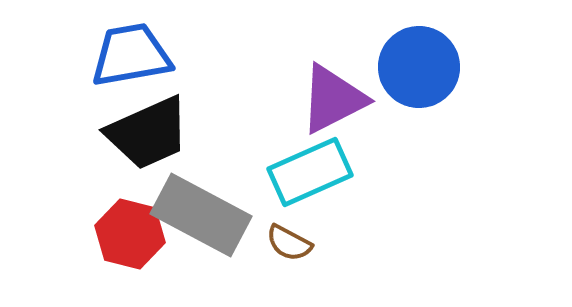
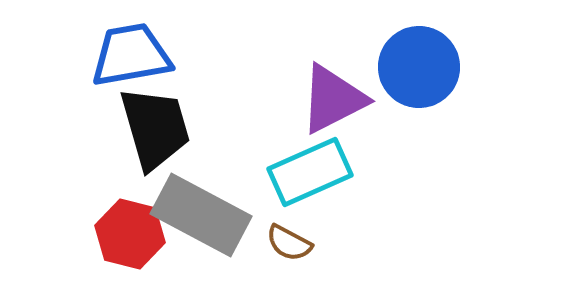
black trapezoid: moved 7 px right, 5 px up; rotated 82 degrees counterclockwise
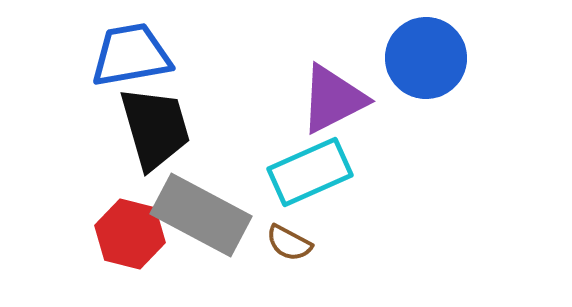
blue circle: moved 7 px right, 9 px up
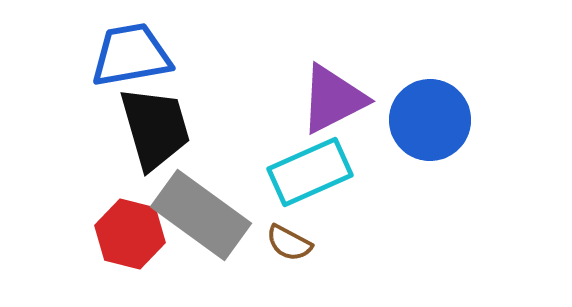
blue circle: moved 4 px right, 62 px down
gray rectangle: rotated 8 degrees clockwise
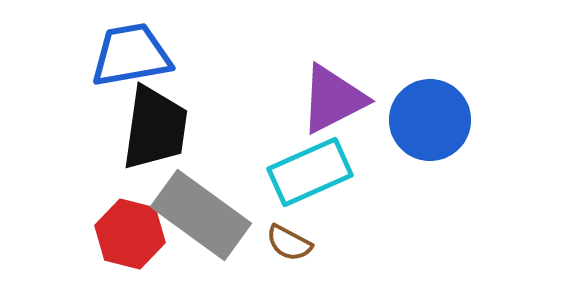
black trapezoid: rotated 24 degrees clockwise
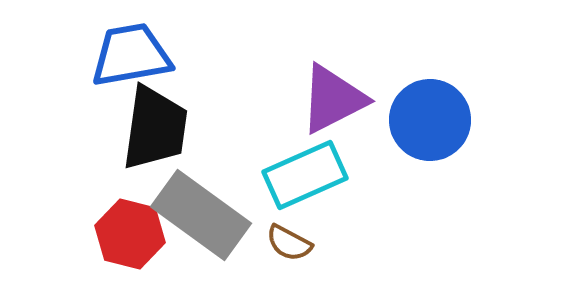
cyan rectangle: moved 5 px left, 3 px down
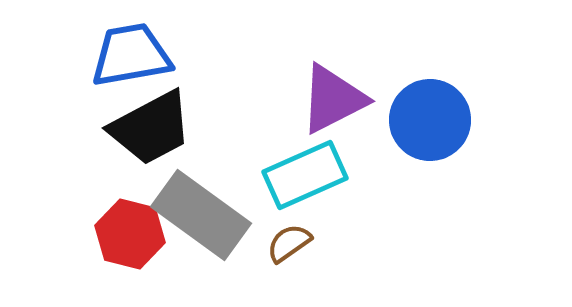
black trapezoid: moved 4 px left; rotated 54 degrees clockwise
brown semicircle: rotated 117 degrees clockwise
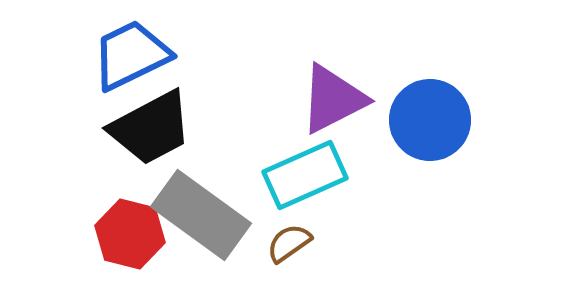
blue trapezoid: rotated 16 degrees counterclockwise
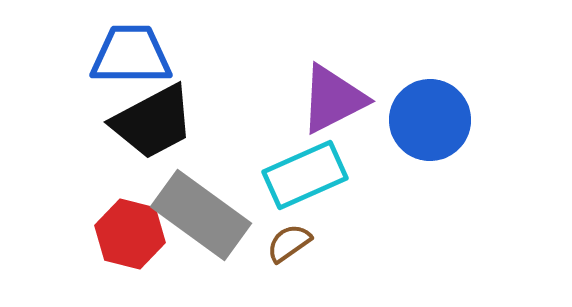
blue trapezoid: rotated 26 degrees clockwise
black trapezoid: moved 2 px right, 6 px up
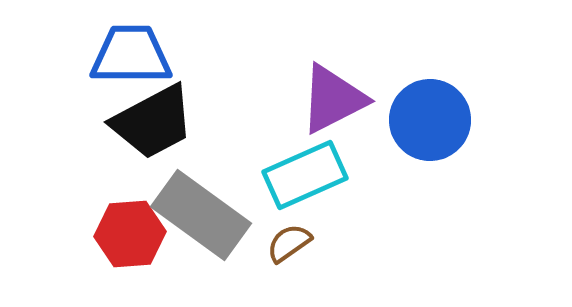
red hexagon: rotated 18 degrees counterclockwise
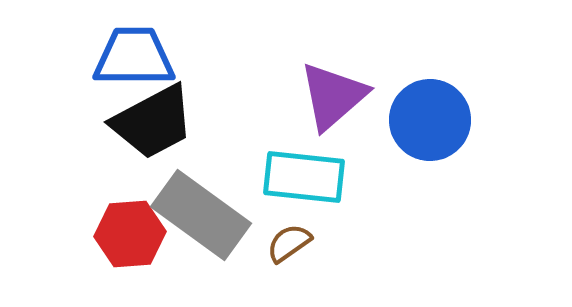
blue trapezoid: moved 3 px right, 2 px down
purple triangle: moved 3 px up; rotated 14 degrees counterclockwise
cyan rectangle: moved 1 px left, 2 px down; rotated 30 degrees clockwise
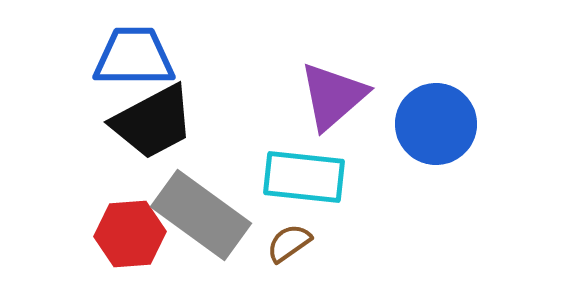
blue circle: moved 6 px right, 4 px down
